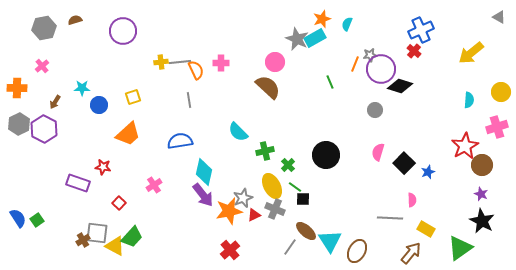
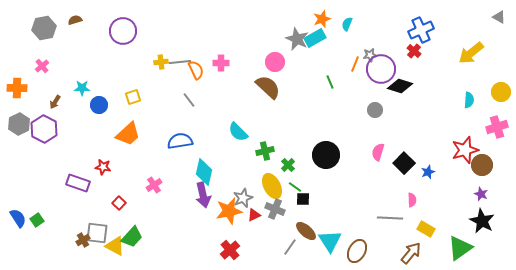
gray line at (189, 100): rotated 28 degrees counterclockwise
red star at (465, 146): moved 4 px down; rotated 12 degrees clockwise
purple arrow at (203, 195): rotated 25 degrees clockwise
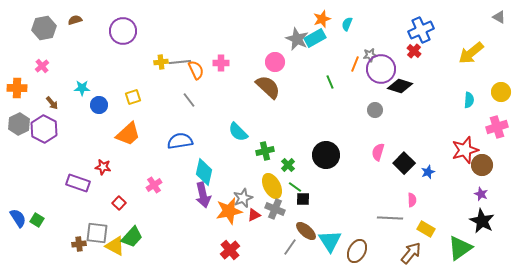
brown arrow at (55, 102): moved 3 px left, 1 px down; rotated 72 degrees counterclockwise
green square at (37, 220): rotated 24 degrees counterclockwise
brown cross at (83, 240): moved 4 px left, 4 px down; rotated 24 degrees clockwise
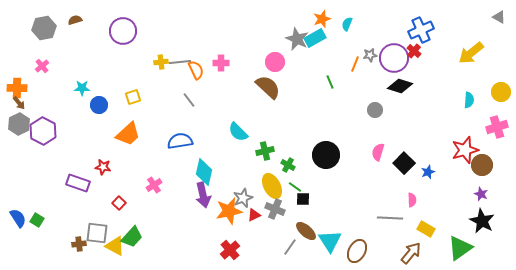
purple circle at (381, 69): moved 13 px right, 11 px up
brown arrow at (52, 103): moved 33 px left
purple hexagon at (44, 129): moved 1 px left, 2 px down
green cross at (288, 165): rotated 16 degrees counterclockwise
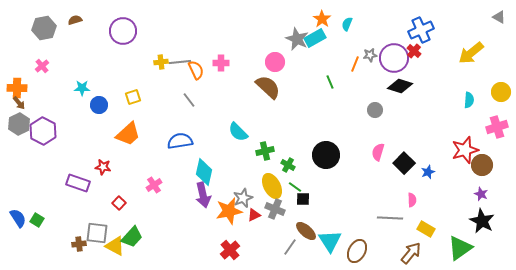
orange star at (322, 19): rotated 18 degrees counterclockwise
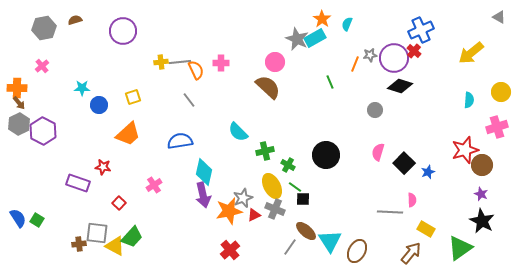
gray line at (390, 218): moved 6 px up
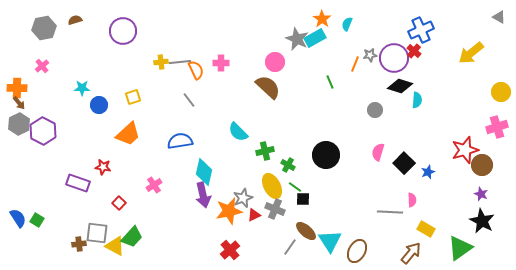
cyan semicircle at (469, 100): moved 52 px left
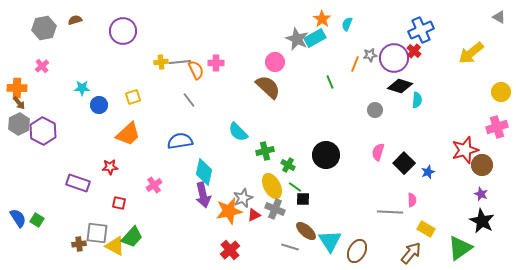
pink cross at (221, 63): moved 5 px left
red star at (103, 167): moved 7 px right; rotated 14 degrees counterclockwise
red square at (119, 203): rotated 32 degrees counterclockwise
gray line at (290, 247): rotated 72 degrees clockwise
